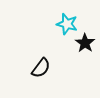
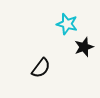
black star: moved 1 px left, 4 px down; rotated 18 degrees clockwise
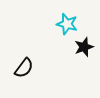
black semicircle: moved 17 px left
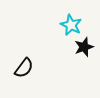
cyan star: moved 4 px right, 1 px down; rotated 10 degrees clockwise
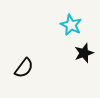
black star: moved 6 px down
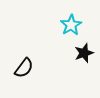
cyan star: rotated 15 degrees clockwise
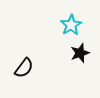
black star: moved 4 px left
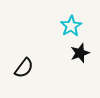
cyan star: moved 1 px down
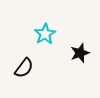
cyan star: moved 26 px left, 8 px down
